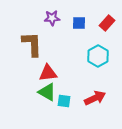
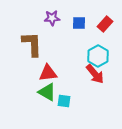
red rectangle: moved 2 px left, 1 px down
red arrow: moved 24 px up; rotated 75 degrees clockwise
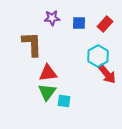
red arrow: moved 12 px right
green triangle: rotated 36 degrees clockwise
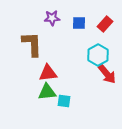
cyan hexagon: moved 1 px up
green triangle: rotated 48 degrees clockwise
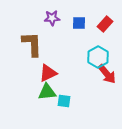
cyan hexagon: moved 2 px down
red triangle: rotated 18 degrees counterclockwise
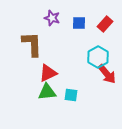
purple star: rotated 21 degrees clockwise
cyan square: moved 7 px right, 6 px up
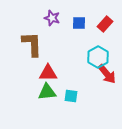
red triangle: rotated 24 degrees clockwise
cyan square: moved 1 px down
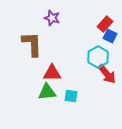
blue square: moved 31 px right, 13 px down; rotated 24 degrees clockwise
red triangle: moved 4 px right
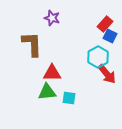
cyan square: moved 2 px left, 2 px down
